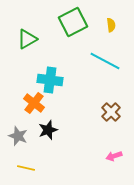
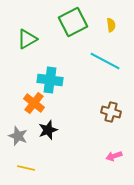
brown cross: rotated 30 degrees counterclockwise
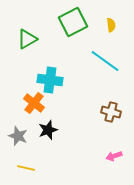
cyan line: rotated 8 degrees clockwise
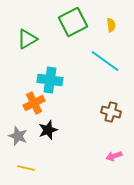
orange cross: rotated 25 degrees clockwise
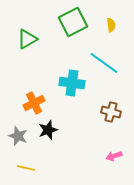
cyan line: moved 1 px left, 2 px down
cyan cross: moved 22 px right, 3 px down
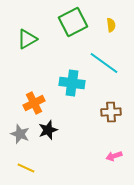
brown cross: rotated 18 degrees counterclockwise
gray star: moved 2 px right, 2 px up
yellow line: rotated 12 degrees clockwise
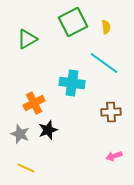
yellow semicircle: moved 5 px left, 2 px down
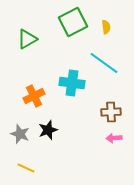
orange cross: moved 7 px up
pink arrow: moved 18 px up; rotated 14 degrees clockwise
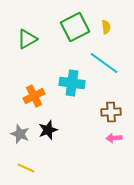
green square: moved 2 px right, 5 px down
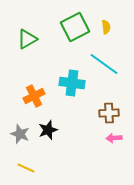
cyan line: moved 1 px down
brown cross: moved 2 px left, 1 px down
